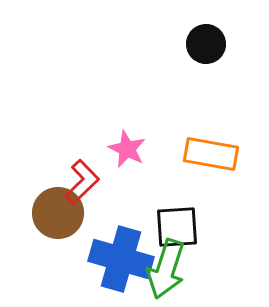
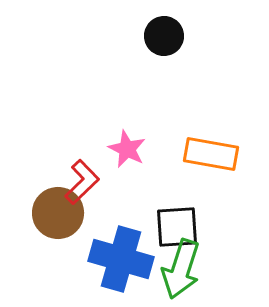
black circle: moved 42 px left, 8 px up
green arrow: moved 15 px right
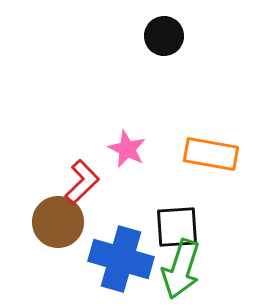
brown circle: moved 9 px down
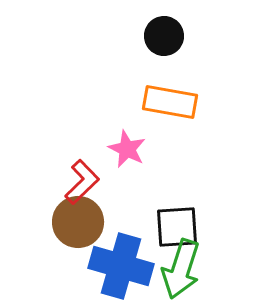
orange rectangle: moved 41 px left, 52 px up
brown circle: moved 20 px right
blue cross: moved 7 px down
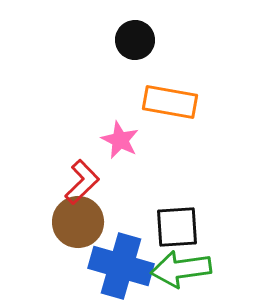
black circle: moved 29 px left, 4 px down
pink star: moved 7 px left, 9 px up
green arrow: rotated 64 degrees clockwise
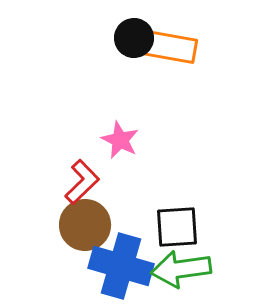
black circle: moved 1 px left, 2 px up
orange rectangle: moved 55 px up
brown circle: moved 7 px right, 3 px down
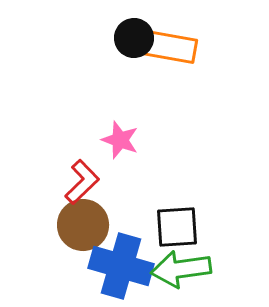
pink star: rotated 6 degrees counterclockwise
brown circle: moved 2 px left
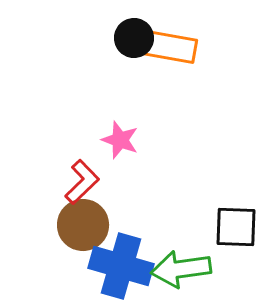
black square: moved 59 px right; rotated 6 degrees clockwise
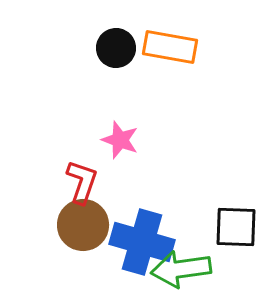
black circle: moved 18 px left, 10 px down
red L-shape: rotated 27 degrees counterclockwise
blue cross: moved 21 px right, 24 px up
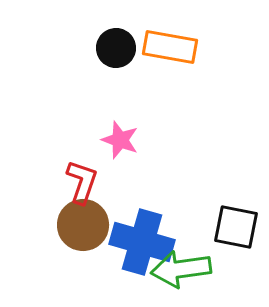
black square: rotated 9 degrees clockwise
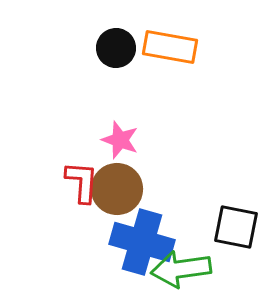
red L-shape: rotated 15 degrees counterclockwise
brown circle: moved 34 px right, 36 px up
